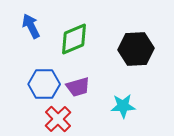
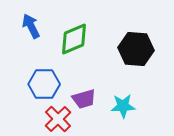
black hexagon: rotated 8 degrees clockwise
purple trapezoid: moved 6 px right, 12 px down
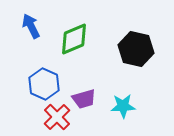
black hexagon: rotated 8 degrees clockwise
blue hexagon: rotated 24 degrees clockwise
red cross: moved 1 px left, 2 px up
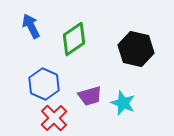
green diamond: rotated 12 degrees counterclockwise
purple trapezoid: moved 6 px right, 3 px up
cyan star: moved 3 px up; rotated 25 degrees clockwise
red cross: moved 3 px left, 1 px down
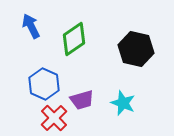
purple trapezoid: moved 8 px left, 4 px down
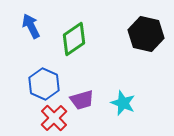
black hexagon: moved 10 px right, 15 px up
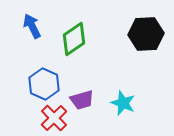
blue arrow: moved 1 px right
black hexagon: rotated 16 degrees counterclockwise
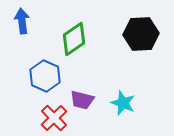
blue arrow: moved 10 px left, 5 px up; rotated 20 degrees clockwise
black hexagon: moved 5 px left
blue hexagon: moved 1 px right, 8 px up
purple trapezoid: rotated 30 degrees clockwise
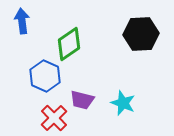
green diamond: moved 5 px left, 5 px down
